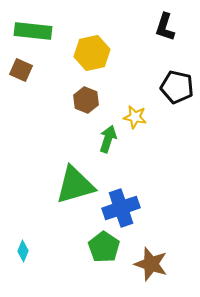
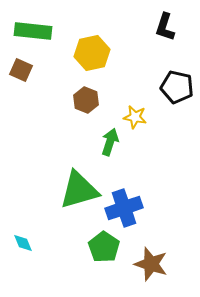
green arrow: moved 2 px right, 3 px down
green triangle: moved 4 px right, 5 px down
blue cross: moved 3 px right
cyan diamond: moved 8 px up; rotated 45 degrees counterclockwise
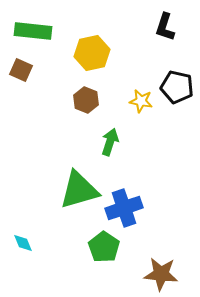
yellow star: moved 6 px right, 16 px up
brown star: moved 10 px right, 10 px down; rotated 12 degrees counterclockwise
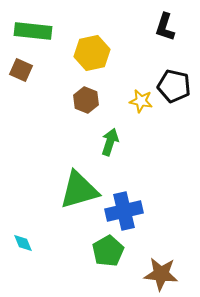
black pentagon: moved 3 px left, 1 px up
blue cross: moved 3 px down; rotated 6 degrees clockwise
green pentagon: moved 4 px right, 4 px down; rotated 8 degrees clockwise
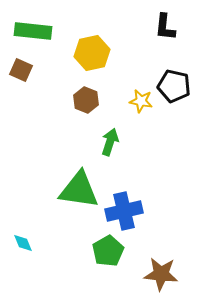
black L-shape: rotated 12 degrees counterclockwise
green triangle: rotated 24 degrees clockwise
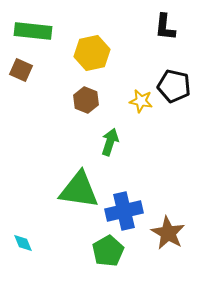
brown star: moved 7 px right, 41 px up; rotated 24 degrees clockwise
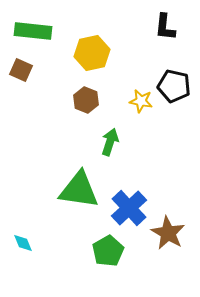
blue cross: moved 5 px right, 3 px up; rotated 30 degrees counterclockwise
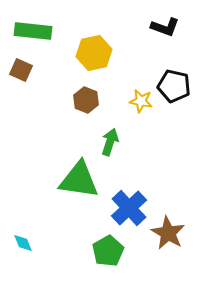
black L-shape: rotated 76 degrees counterclockwise
yellow hexagon: moved 2 px right
green triangle: moved 10 px up
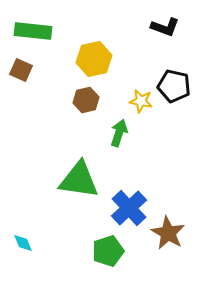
yellow hexagon: moved 6 px down
brown hexagon: rotated 25 degrees clockwise
green arrow: moved 9 px right, 9 px up
green pentagon: rotated 12 degrees clockwise
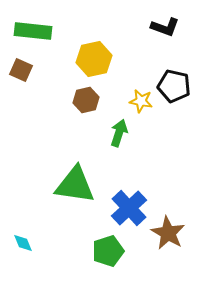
green triangle: moved 4 px left, 5 px down
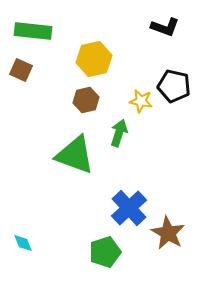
green triangle: moved 30 px up; rotated 12 degrees clockwise
green pentagon: moved 3 px left, 1 px down
